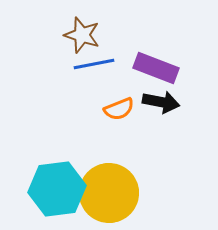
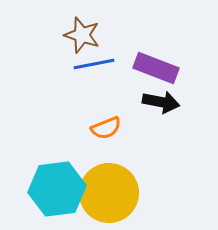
orange semicircle: moved 13 px left, 19 px down
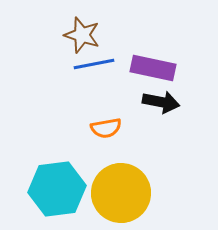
purple rectangle: moved 3 px left; rotated 9 degrees counterclockwise
orange semicircle: rotated 12 degrees clockwise
yellow circle: moved 12 px right
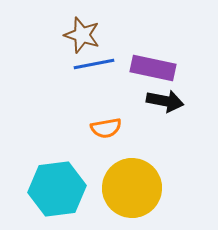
black arrow: moved 4 px right, 1 px up
yellow circle: moved 11 px right, 5 px up
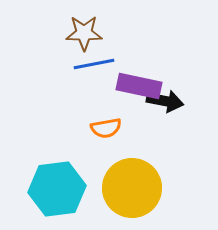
brown star: moved 2 px right, 2 px up; rotated 18 degrees counterclockwise
purple rectangle: moved 14 px left, 18 px down
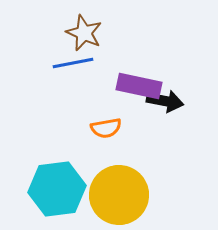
brown star: rotated 24 degrees clockwise
blue line: moved 21 px left, 1 px up
yellow circle: moved 13 px left, 7 px down
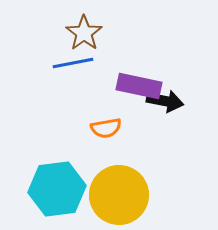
brown star: rotated 12 degrees clockwise
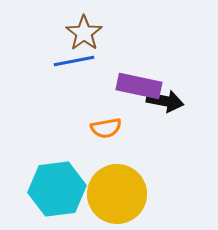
blue line: moved 1 px right, 2 px up
yellow circle: moved 2 px left, 1 px up
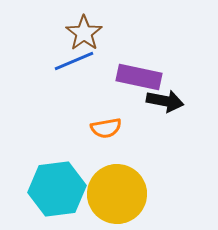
blue line: rotated 12 degrees counterclockwise
purple rectangle: moved 9 px up
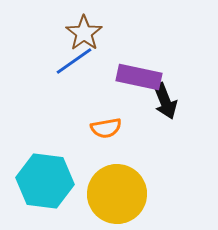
blue line: rotated 12 degrees counterclockwise
black arrow: rotated 57 degrees clockwise
cyan hexagon: moved 12 px left, 8 px up; rotated 14 degrees clockwise
